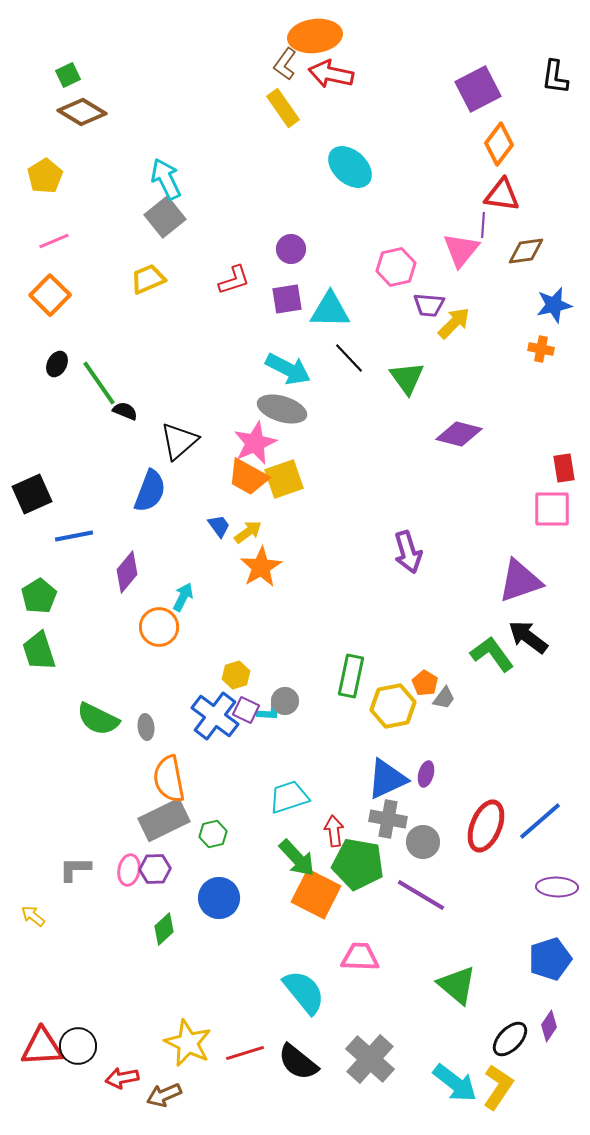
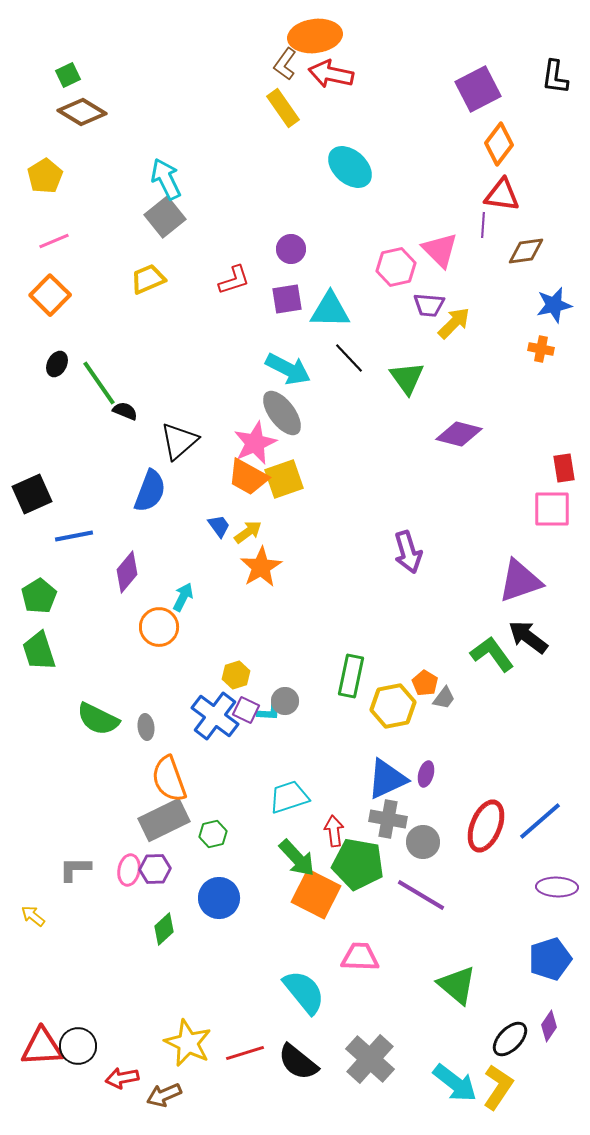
pink triangle at (461, 250): moved 21 px left; rotated 24 degrees counterclockwise
gray ellipse at (282, 409): moved 4 px down; rotated 36 degrees clockwise
orange semicircle at (169, 779): rotated 9 degrees counterclockwise
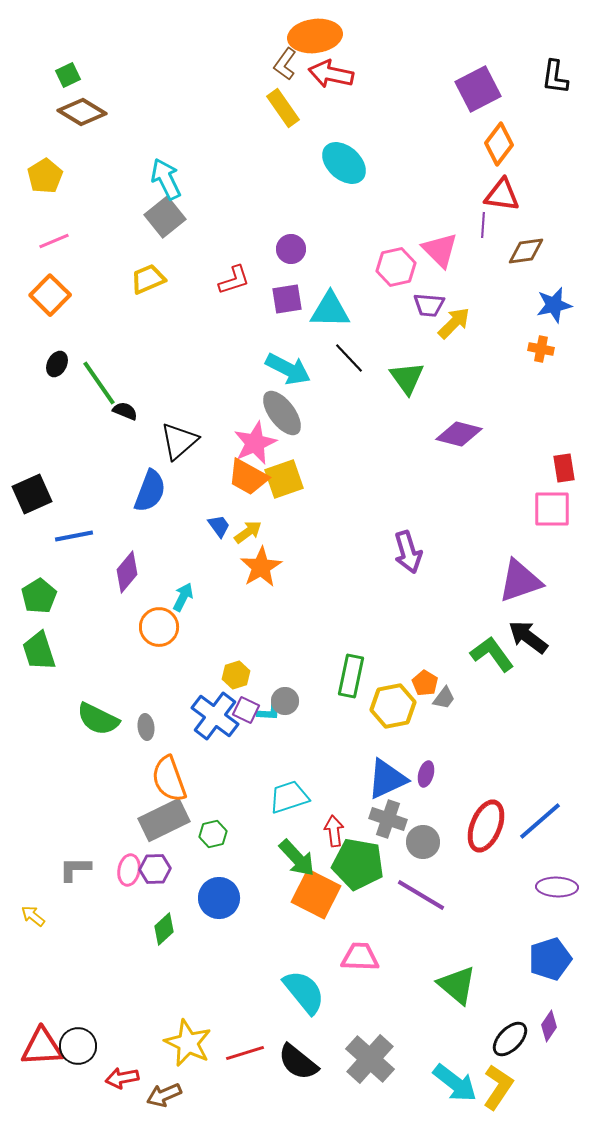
cyan ellipse at (350, 167): moved 6 px left, 4 px up
gray cross at (388, 819): rotated 9 degrees clockwise
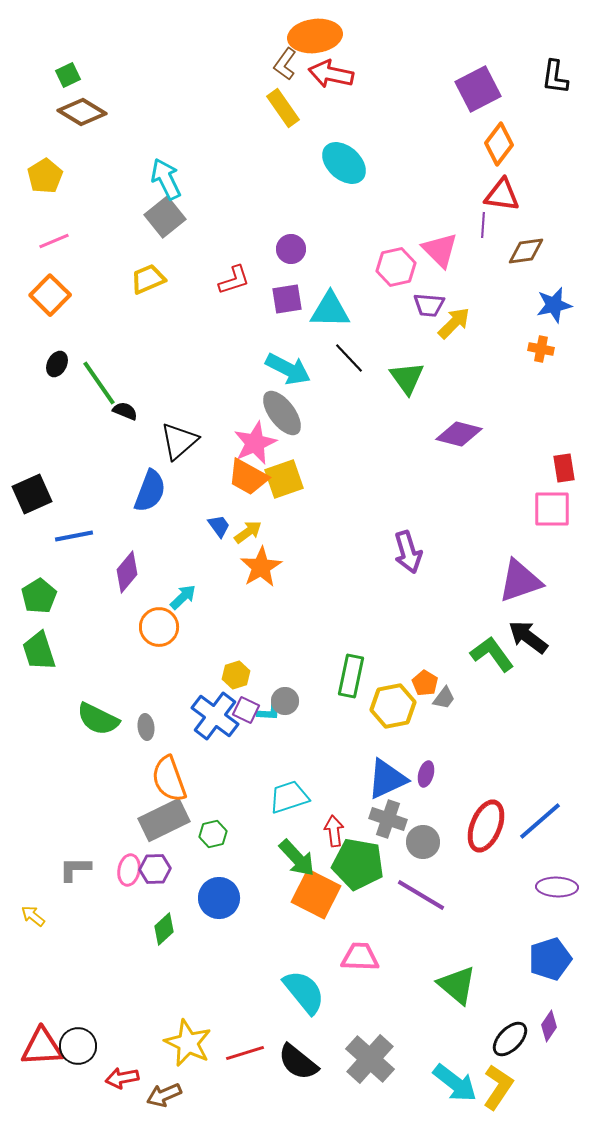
cyan arrow at (183, 597): rotated 20 degrees clockwise
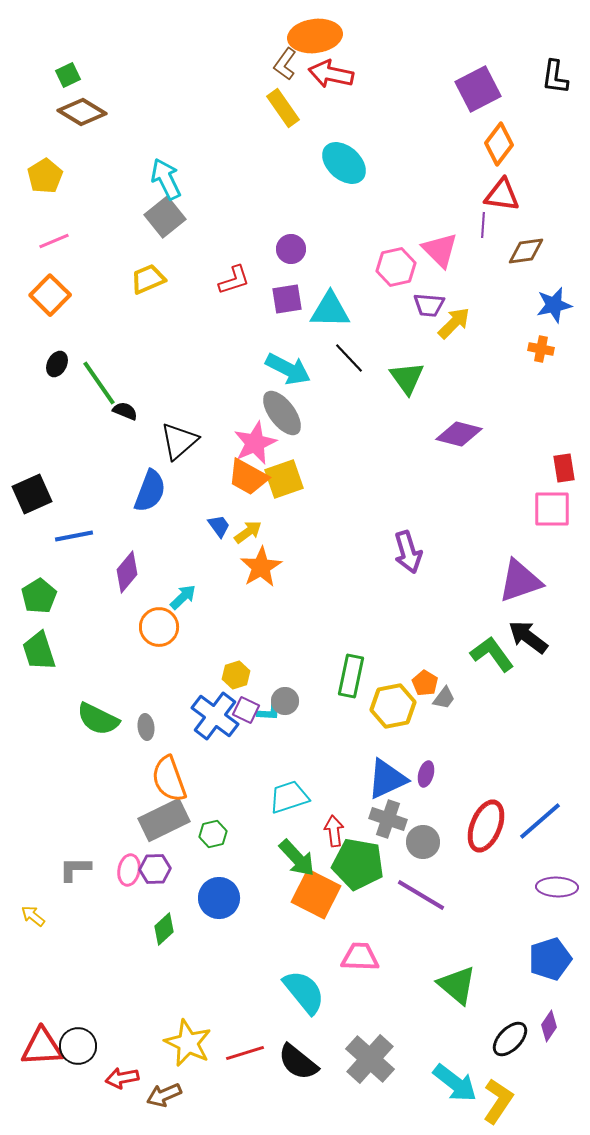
yellow L-shape at (498, 1087): moved 14 px down
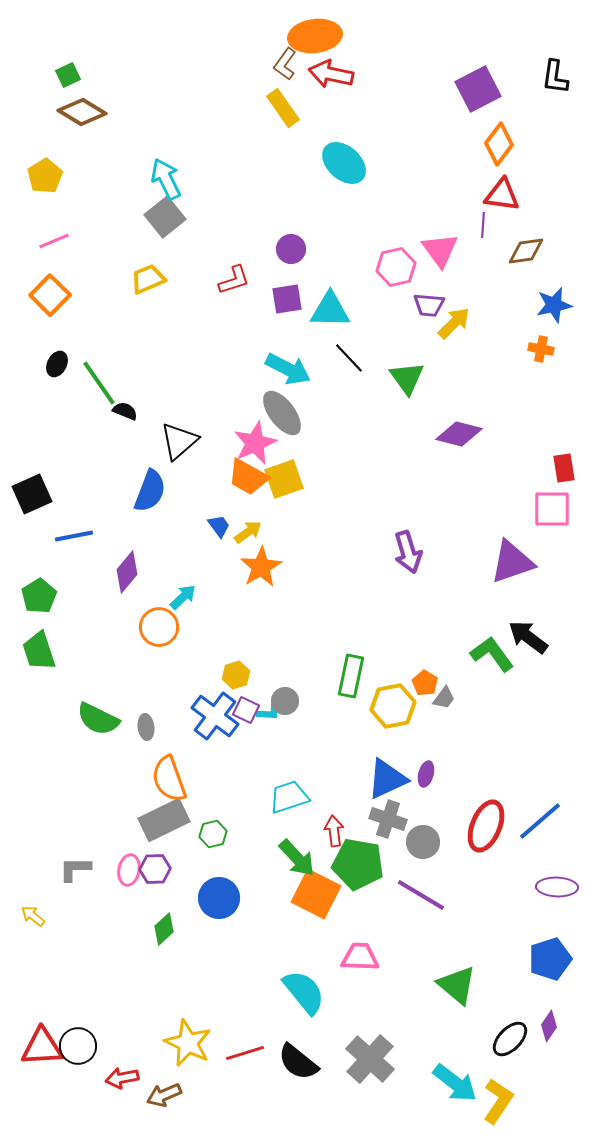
pink triangle at (440, 250): rotated 9 degrees clockwise
purple triangle at (520, 581): moved 8 px left, 19 px up
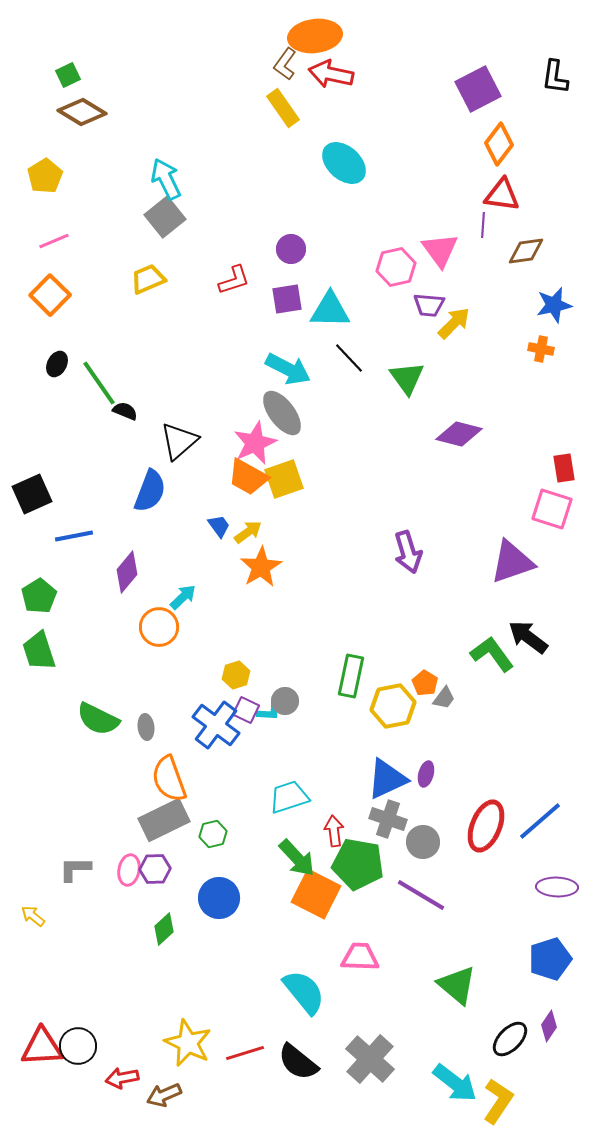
pink square at (552, 509): rotated 18 degrees clockwise
blue cross at (215, 716): moved 1 px right, 9 px down
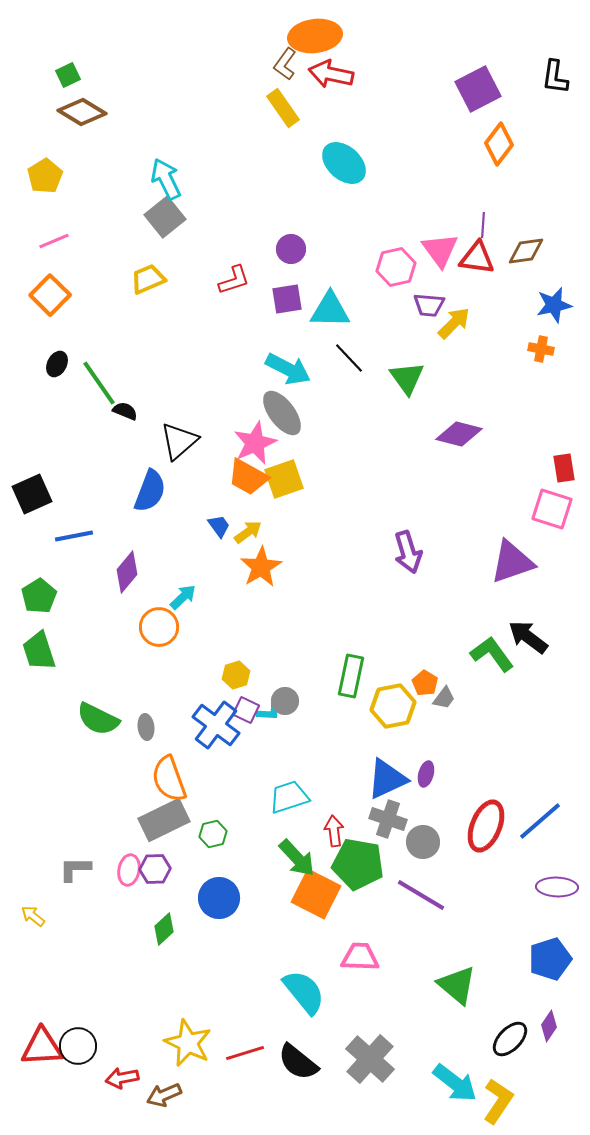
red triangle at (502, 195): moved 25 px left, 63 px down
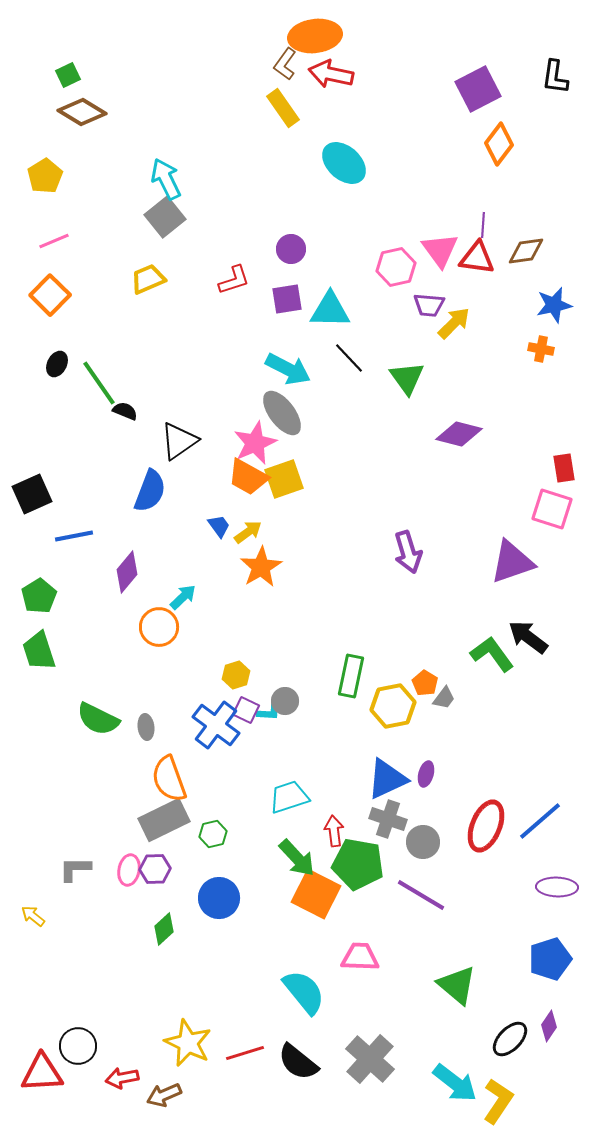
black triangle at (179, 441): rotated 6 degrees clockwise
red triangle at (42, 1047): moved 26 px down
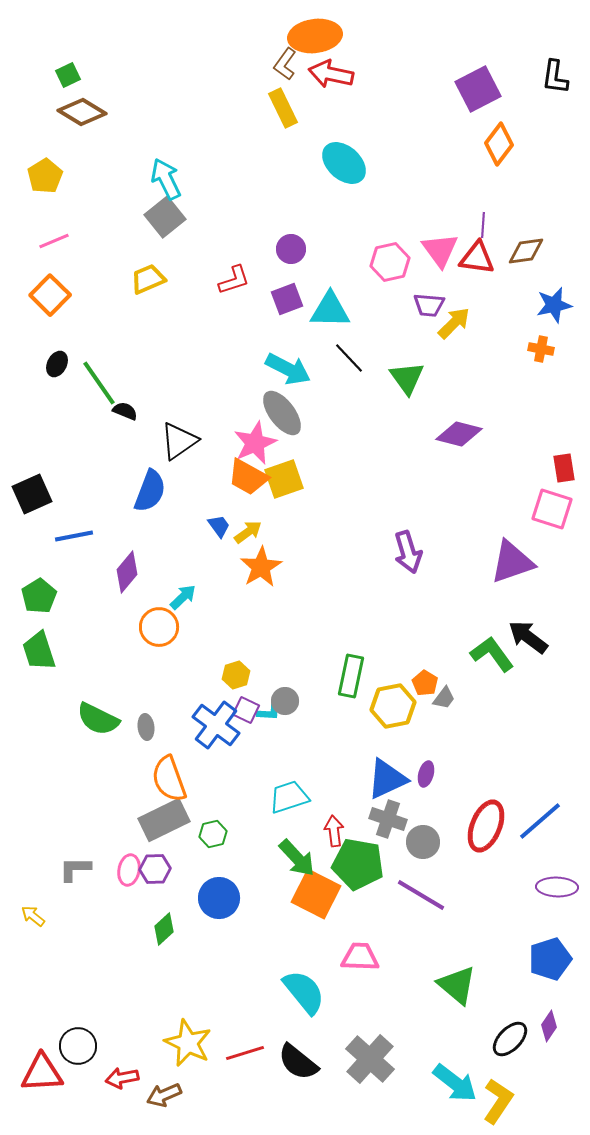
yellow rectangle at (283, 108): rotated 9 degrees clockwise
pink hexagon at (396, 267): moved 6 px left, 5 px up
purple square at (287, 299): rotated 12 degrees counterclockwise
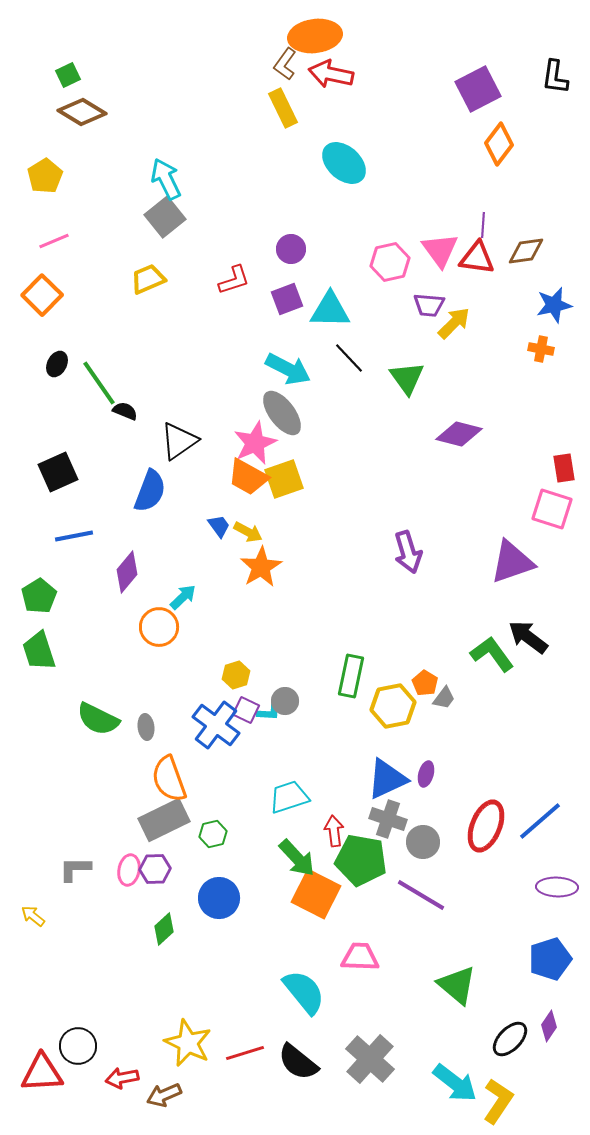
orange square at (50, 295): moved 8 px left
black square at (32, 494): moved 26 px right, 22 px up
yellow arrow at (248, 532): rotated 64 degrees clockwise
green pentagon at (358, 864): moved 3 px right, 4 px up
